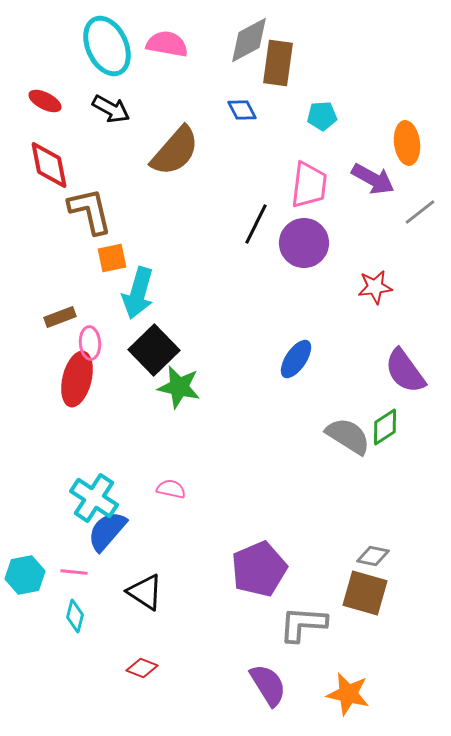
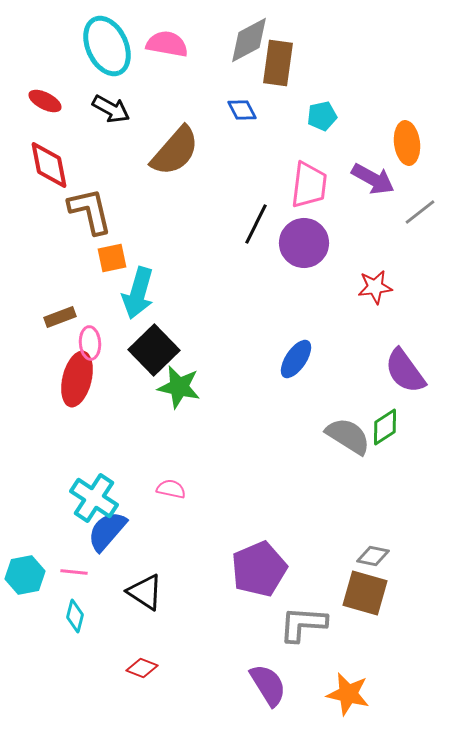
cyan pentagon at (322, 116): rotated 8 degrees counterclockwise
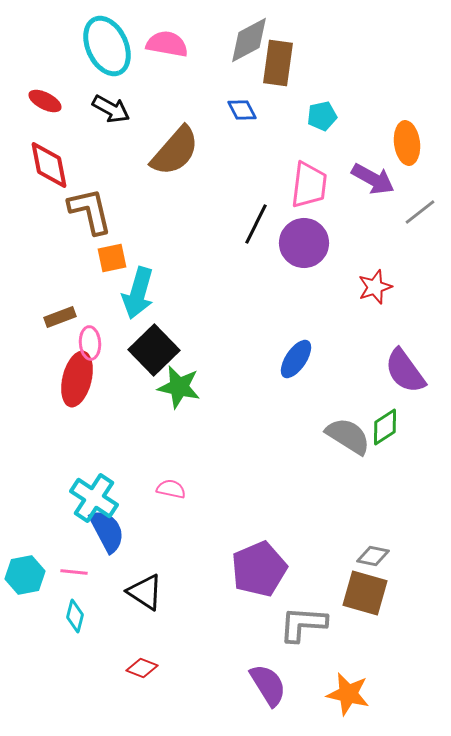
red star at (375, 287): rotated 12 degrees counterclockwise
blue semicircle at (107, 531): rotated 111 degrees clockwise
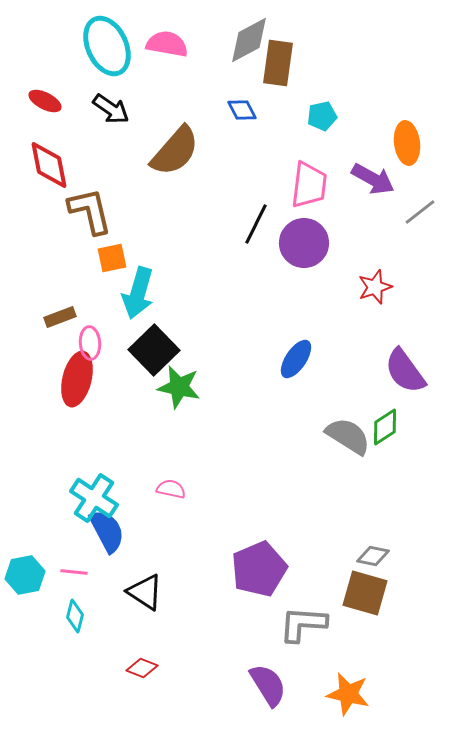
black arrow at (111, 109): rotated 6 degrees clockwise
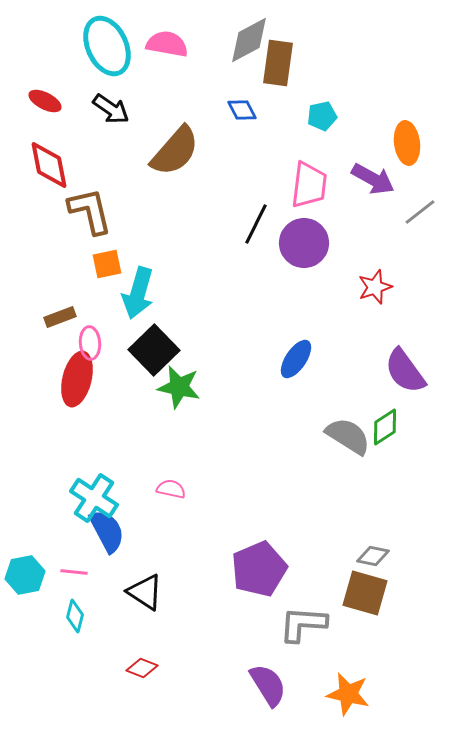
orange square at (112, 258): moved 5 px left, 6 px down
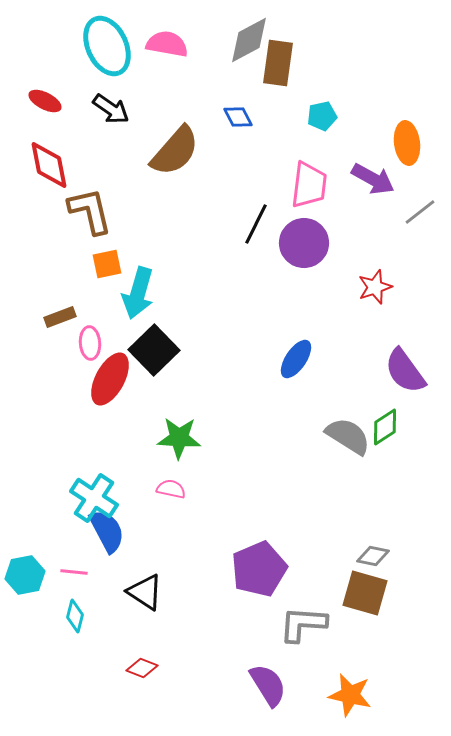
blue diamond at (242, 110): moved 4 px left, 7 px down
red ellipse at (77, 379): moved 33 px right; rotated 14 degrees clockwise
green star at (179, 387): moved 51 px down; rotated 9 degrees counterclockwise
orange star at (348, 694): moved 2 px right, 1 px down
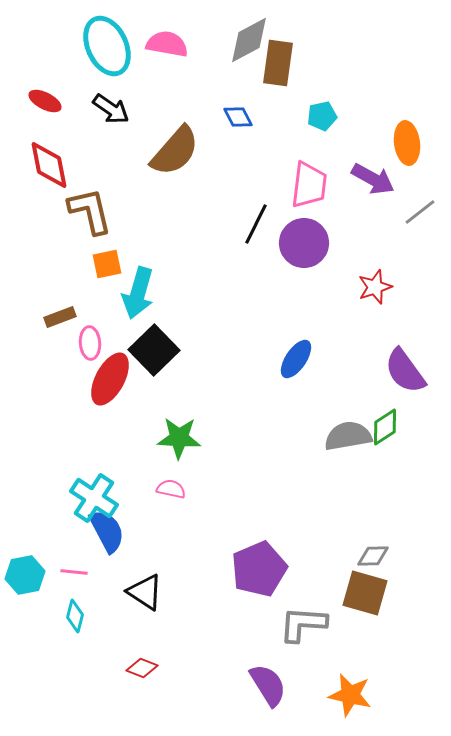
gray semicircle at (348, 436): rotated 42 degrees counterclockwise
gray diamond at (373, 556): rotated 12 degrees counterclockwise
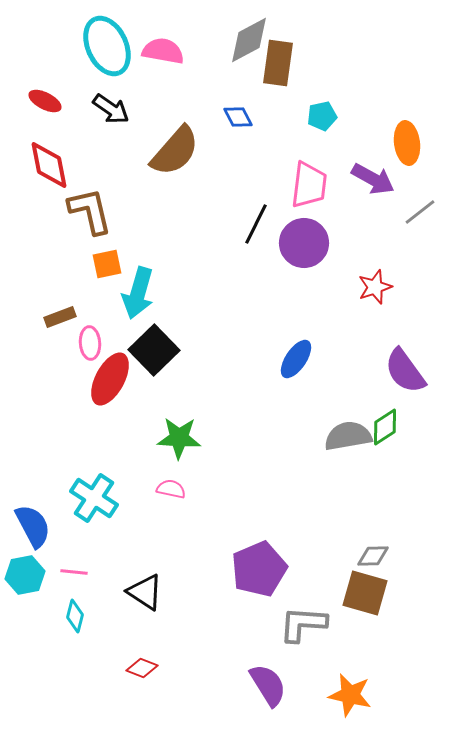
pink semicircle at (167, 44): moved 4 px left, 7 px down
blue semicircle at (107, 531): moved 74 px left, 5 px up
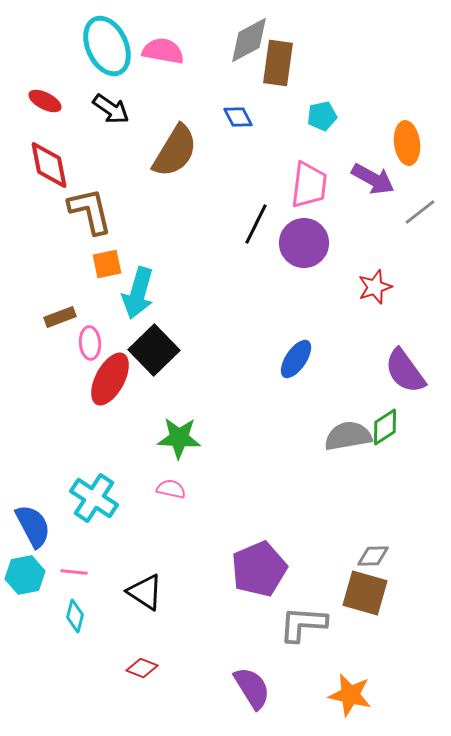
brown semicircle at (175, 151): rotated 10 degrees counterclockwise
purple semicircle at (268, 685): moved 16 px left, 3 px down
